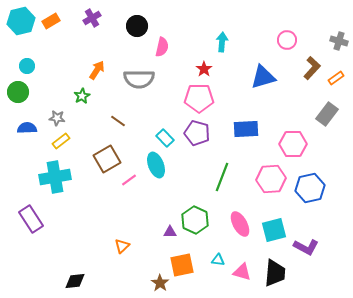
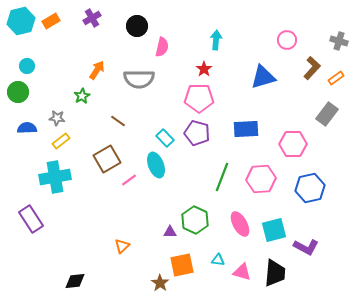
cyan arrow at (222, 42): moved 6 px left, 2 px up
pink hexagon at (271, 179): moved 10 px left
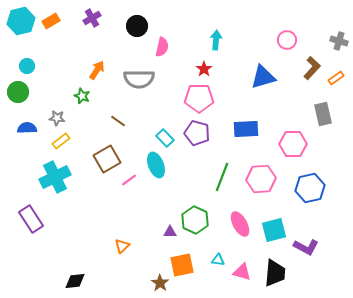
green star at (82, 96): rotated 21 degrees counterclockwise
gray rectangle at (327, 114): moved 4 px left; rotated 50 degrees counterclockwise
cyan cross at (55, 177): rotated 16 degrees counterclockwise
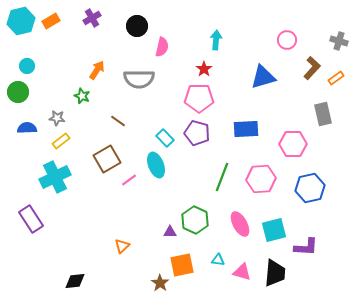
purple L-shape at (306, 247): rotated 25 degrees counterclockwise
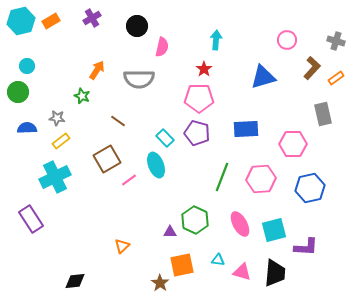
gray cross at (339, 41): moved 3 px left
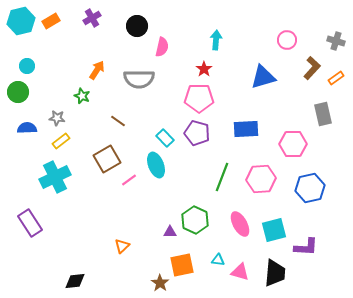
purple rectangle at (31, 219): moved 1 px left, 4 px down
pink triangle at (242, 272): moved 2 px left
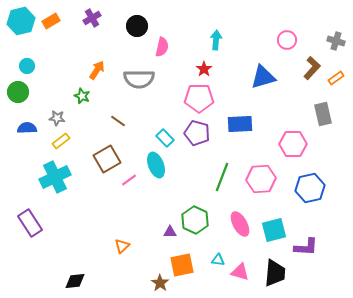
blue rectangle at (246, 129): moved 6 px left, 5 px up
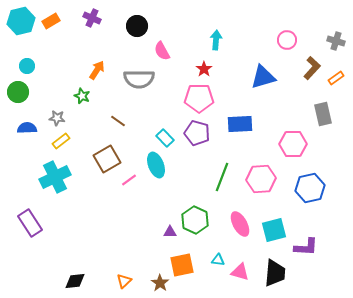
purple cross at (92, 18): rotated 36 degrees counterclockwise
pink semicircle at (162, 47): moved 4 px down; rotated 138 degrees clockwise
orange triangle at (122, 246): moved 2 px right, 35 px down
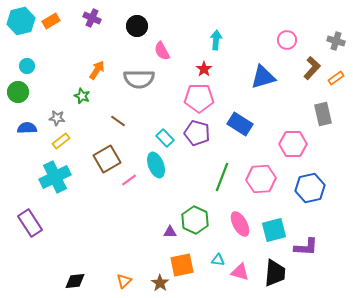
blue rectangle at (240, 124): rotated 35 degrees clockwise
